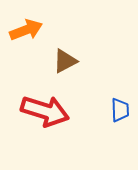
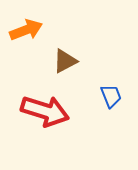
blue trapezoid: moved 9 px left, 14 px up; rotated 20 degrees counterclockwise
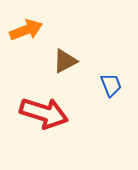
blue trapezoid: moved 11 px up
red arrow: moved 1 px left, 2 px down
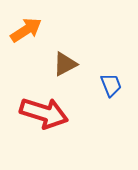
orange arrow: rotated 12 degrees counterclockwise
brown triangle: moved 3 px down
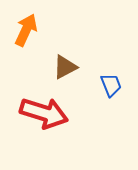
orange arrow: rotated 32 degrees counterclockwise
brown triangle: moved 3 px down
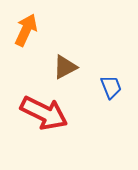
blue trapezoid: moved 2 px down
red arrow: rotated 9 degrees clockwise
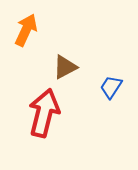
blue trapezoid: rotated 125 degrees counterclockwise
red arrow: rotated 102 degrees counterclockwise
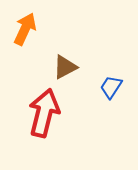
orange arrow: moved 1 px left, 1 px up
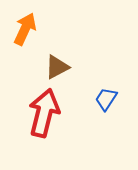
brown triangle: moved 8 px left
blue trapezoid: moved 5 px left, 12 px down
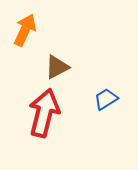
orange arrow: moved 1 px down
blue trapezoid: rotated 25 degrees clockwise
